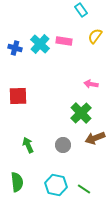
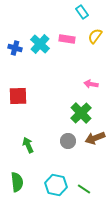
cyan rectangle: moved 1 px right, 2 px down
pink rectangle: moved 3 px right, 2 px up
gray circle: moved 5 px right, 4 px up
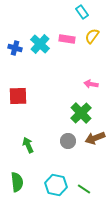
yellow semicircle: moved 3 px left
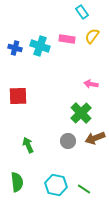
cyan cross: moved 2 px down; rotated 24 degrees counterclockwise
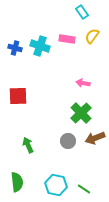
pink arrow: moved 8 px left, 1 px up
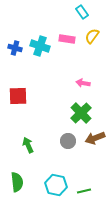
green line: moved 2 px down; rotated 48 degrees counterclockwise
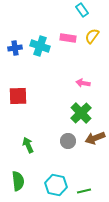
cyan rectangle: moved 2 px up
pink rectangle: moved 1 px right, 1 px up
blue cross: rotated 24 degrees counterclockwise
green semicircle: moved 1 px right, 1 px up
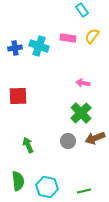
cyan cross: moved 1 px left
cyan hexagon: moved 9 px left, 2 px down
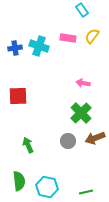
green semicircle: moved 1 px right
green line: moved 2 px right, 1 px down
